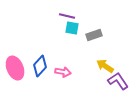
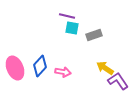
yellow arrow: moved 2 px down
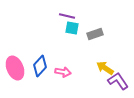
gray rectangle: moved 1 px right, 1 px up
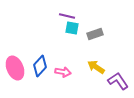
yellow arrow: moved 9 px left, 1 px up
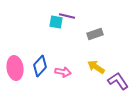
cyan square: moved 16 px left, 6 px up
pink ellipse: rotated 15 degrees clockwise
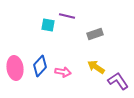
cyan square: moved 8 px left, 3 px down
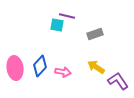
cyan square: moved 9 px right
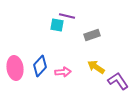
gray rectangle: moved 3 px left, 1 px down
pink arrow: rotated 14 degrees counterclockwise
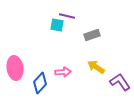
blue diamond: moved 17 px down
purple L-shape: moved 2 px right, 1 px down
